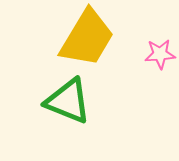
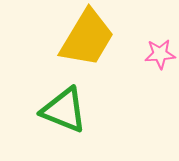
green triangle: moved 4 px left, 9 px down
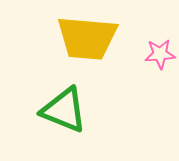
yellow trapezoid: rotated 64 degrees clockwise
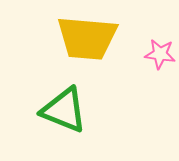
pink star: rotated 12 degrees clockwise
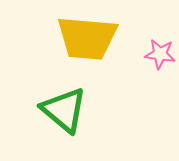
green triangle: rotated 18 degrees clockwise
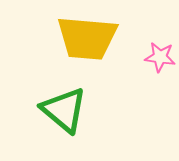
pink star: moved 3 px down
